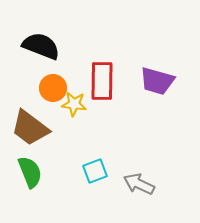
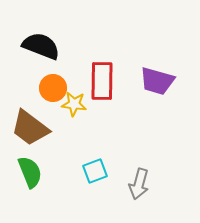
gray arrow: rotated 100 degrees counterclockwise
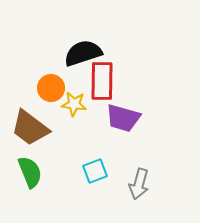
black semicircle: moved 42 px right, 7 px down; rotated 39 degrees counterclockwise
purple trapezoid: moved 34 px left, 37 px down
orange circle: moved 2 px left
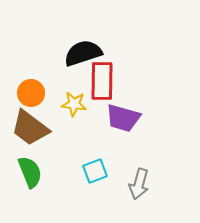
orange circle: moved 20 px left, 5 px down
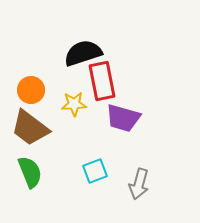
red rectangle: rotated 12 degrees counterclockwise
orange circle: moved 3 px up
yellow star: rotated 10 degrees counterclockwise
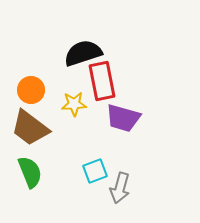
gray arrow: moved 19 px left, 4 px down
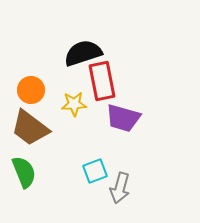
green semicircle: moved 6 px left
